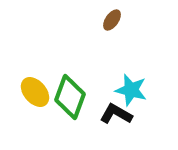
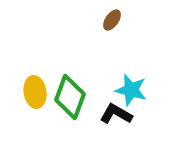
yellow ellipse: rotated 32 degrees clockwise
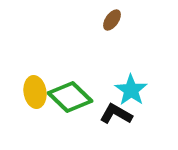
cyan star: rotated 20 degrees clockwise
green diamond: rotated 66 degrees counterclockwise
